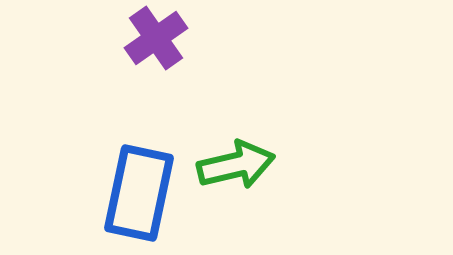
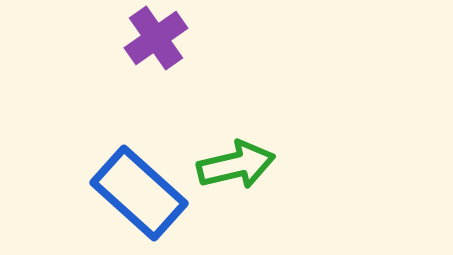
blue rectangle: rotated 60 degrees counterclockwise
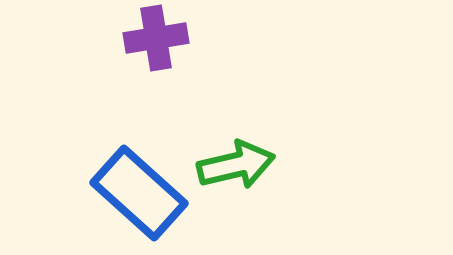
purple cross: rotated 26 degrees clockwise
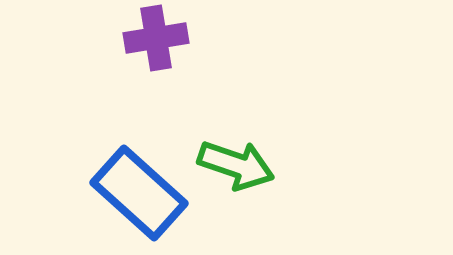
green arrow: rotated 32 degrees clockwise
